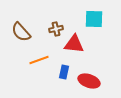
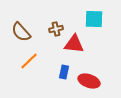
orange line: moved 10 px left, 1 px down; rotated 24 degrees counterclockwise
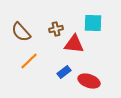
cyan square: moved 1 px left, 4 px down
blue rectangle: rotated 40 degrees clockwise
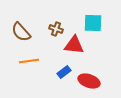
brown cross: rotated 32 degrees clockwise
red triangle: moved 1 px down
orange line: rotated 36 degrees clockwise
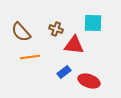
orange line: moved 1 px right, 4 px up
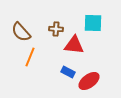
brown cross: rotated 16 degrees counterclockwise
orange line: rotated 60 degrees counterclockwise
blue rectangle: moved 4 px right; rotated 64 degrees clockwise
red ellipse: rotated 55 degrees counterclockwise
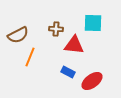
brown semicircle: moved 3 px left, 3 px down; rotated 75 degrees counterclockwise
red ellipse: moved 3 px right
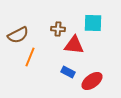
brown cross: moved 2 px right
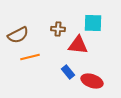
red triangle: moved 4 px right
orange line: rotated 54 degrees clockwise
blue rectangle: rotated 24 degrees clockwise
red ellipse: rotated 55 degrees clockwise
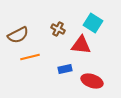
cyan square: rotated 30 degrees clockwise
brown cross: rotated 24 degrees clockwise
red triangle: moved 3 px right
blue rectangle: moved 3 px left, 3 px up; rotated 64 degrees counterclockwise
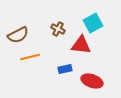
cyan square: rotated 30 degrees clockwise
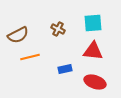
cyan square: rotated 24 degrees clockwise
red triangle: moved 12 px right, 6 px down
red ellipse: moved 3 px right, 1 px down
